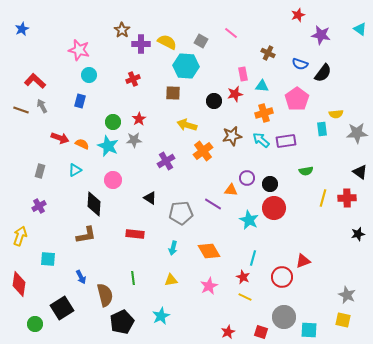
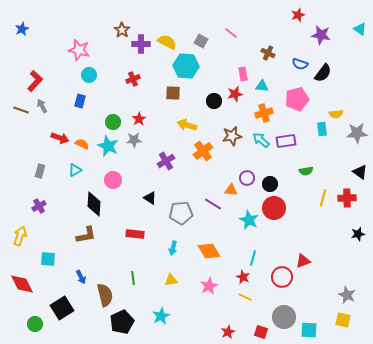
red L-shape at (35, 81): rotated 90 degrees clockwise
pink pentagon at (297, 99): rotated 20 degrees clockwise
red diamond at (19, 284): moved 3 px right; rotated 35 degrees counterclockwise
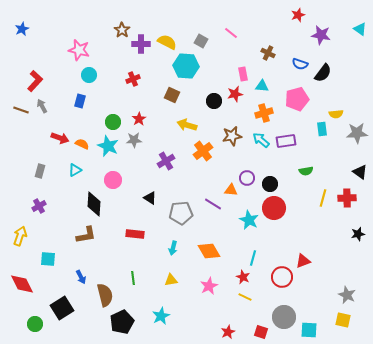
brown square at (173, 93): moved 1 px left, 2 px down; rotated 21 degrees clockwise
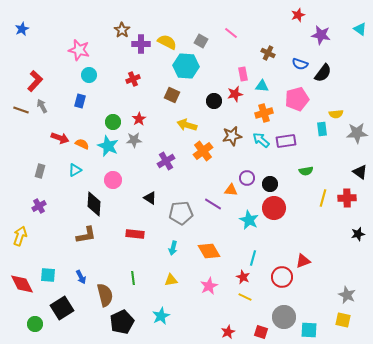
cyan square at (48, 259): moved 16 px down
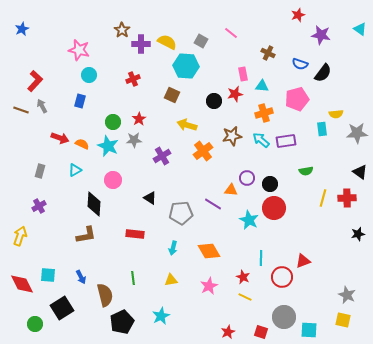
purple cross at (166, 161): moved 4 px left, 5 px up
cyan line at (253, 258): moved 8 px right; rotated 14 degrees counterclockwise
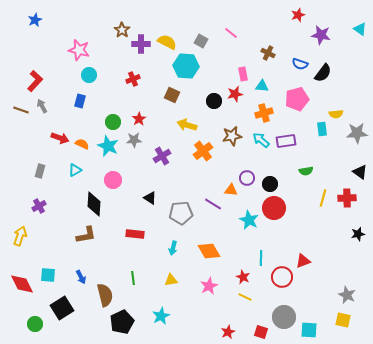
blue star at (22, 29): moved 13 px right, 9 px up
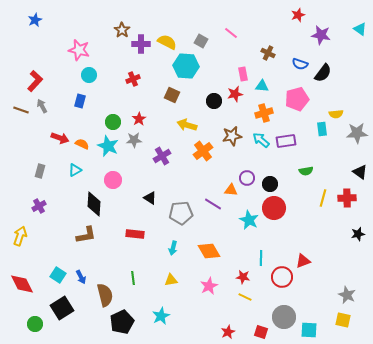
cyan square at (48, 275): moved 10 px right; rotated 28 degrees clockwise
red star at (243, 277): rotated 16 degrees counterclockwise
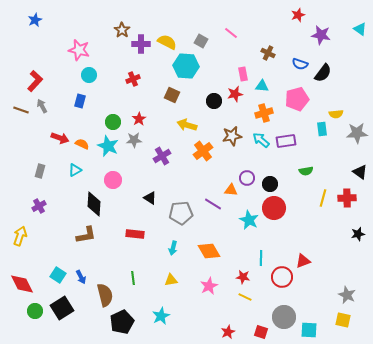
green circle at (35, 324): moved 13 px up
